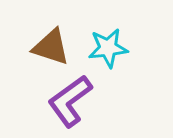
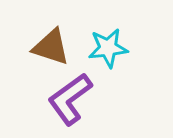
purple L-shape: moved 2 px up
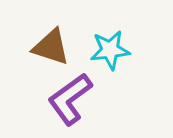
cyan star: moved 2 px right, 2 px down
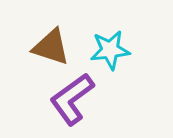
purple L-shape: moved 2 px right
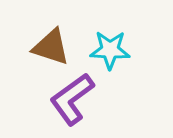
cyan star: rotated 9 degrees clockwise
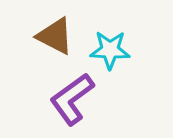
brown triangle: moved 4 px right, 11 px up; rotated 9 degrees clockwise
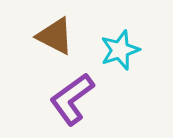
cyan star: moved 10 px right; rotated 21 degrees counterclockwise
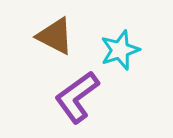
purple L-shape: moved 5 px right, 2 px up
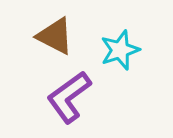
purple L-shape: moved 8 px left
